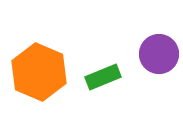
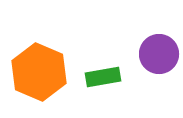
green rectangle: rotated 12 degrees clockwise
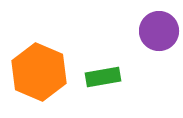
purple circle: moved 23 px up
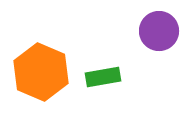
orange hexagon: moved 2 px right
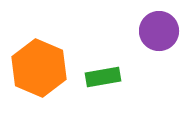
orange hexagon: moved 2 px left, 4 px up
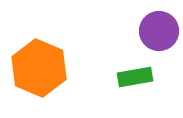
green rectangle: moved 32 px right
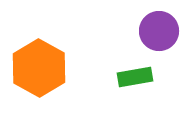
orange hexagon: rotated 6 degrees clockwise
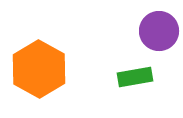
orange hexagon: moved 1 px down
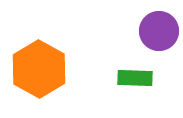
green rectangle: moved 1 px down; rotated 12 degrees clockwise
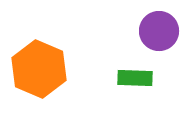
orange hexagon: rotated 6 degrees counterclockwise
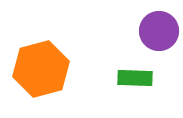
orange hexagon: moved 2 px right; rotated 22 degrees clockwise
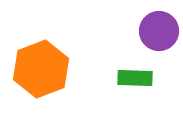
orange hexagon: rotated 6 degrees counterclockwise
